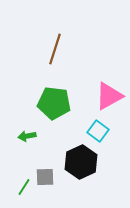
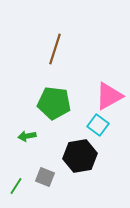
cyan square: moved 6 px up
black hexagon: moved 1 px left, 6 px up; rotated 16 degrees clockwise
gray square: rotated 24 degrees clockwise
green line: moved 8 px left, 1 px up
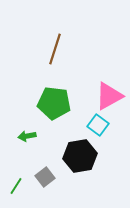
gray square: rotated 30 degrees clockwise
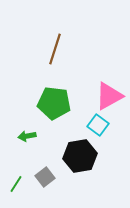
green line: moved 2 px up
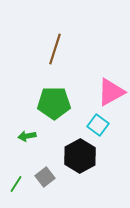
pink triangle: moved 2 px right, 4 px up
green pentagon: rotated 8 degrees counterclockwise
black hexagon: rotated 20 degrees counterclockwise
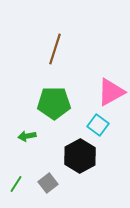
gray square: moved 3 px right, 6 px down
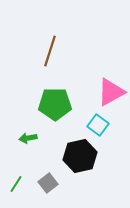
brown line: moved 5 px left, 2 px down
green pentagon: moved 1 px right, 1 px down
green arrow: moved 1 px right, 2 px down
black hexagon: rotated 16 degrees clockwise
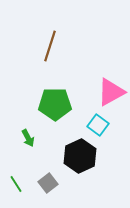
brown line: moved 5 px up
green arrow: rotated 108 degrees counterclockwise
black hexagon: rotated 12 degrees counterclockwise
green line: rotated 66 degrees counterclockwise
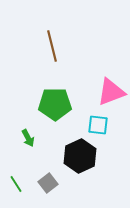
brown line: moved 2 px right; rotated 32 degrees counterclockwise
pink triangle: rotated 8 degrees clockwise
cyan square: rotated 30 degrees counterclockwise
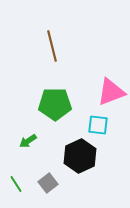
green arrow: moved 3 px down; rotated 84 degrees clockwise
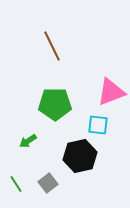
brown line: rotated 12 degrees counterclockwise
black hexagon: rotated 12 degrees clockwise
